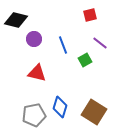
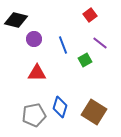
red square: rotated 24 degrees counterclockwise
red triangle: rotated 12 degrees counterclockwise
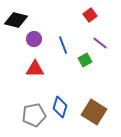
red triangle: moved 2 px left, 4 px up
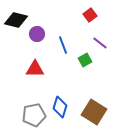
purple circle: moved 3 px right, 5 px up
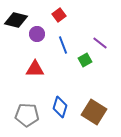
red square: moved 31 px left
gray pentagon: moved 7 px left; rotated 15 degrees clockwise
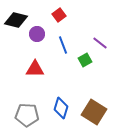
blue diamond: moved 1 px right, 1 px down
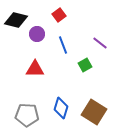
green square: moved 5 px down
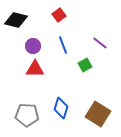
purple circle: moved 4 px left, 12 px down
brown square: moved 4 px right, 2 px down
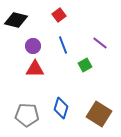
brown square: moved 1 px right
